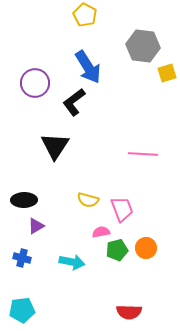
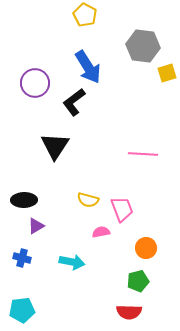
green pentagon: moved 21 px right, 31 px down
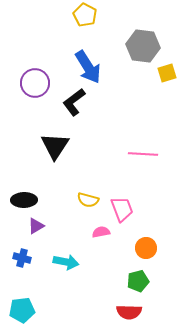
cyan arrow: moved 6 px left
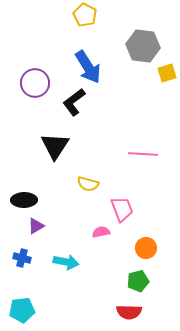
yellow semicircle: moved 16 px up
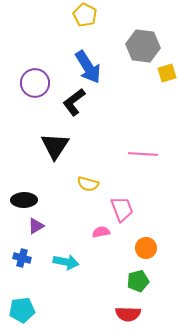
red semicircle: moved 1 px left, 2 px down
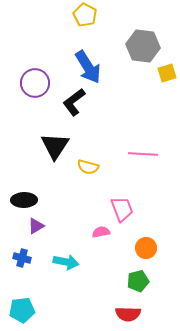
yellow semicircle: moved 17 px up
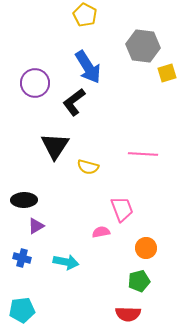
green pentagon: moved 1 px right
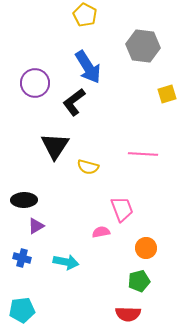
yellow square: moved 21 px down
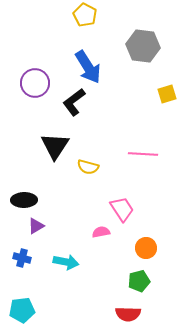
pink trapezoid: rotated 12 degrees counterclockwise
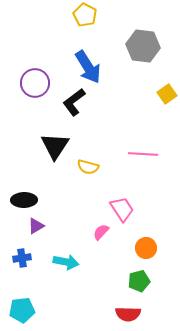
yellow square: rotated 18 degrees counterclockwise
pink semicircle: rotated 36 degrees counterclockwise
blue cross: rotated 24 degrees counterclockwise
